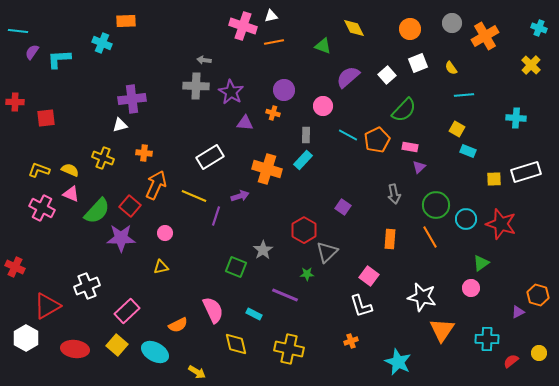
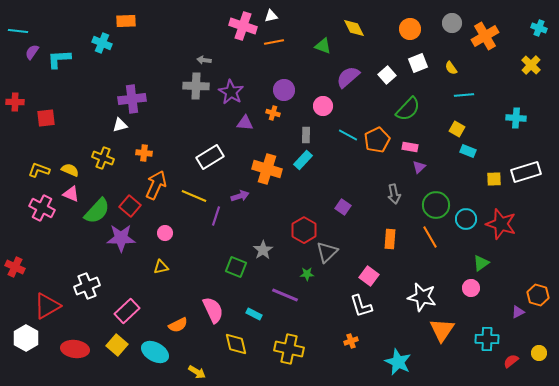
green semicircle at (404, 110): moved 4 px right, 1 px up
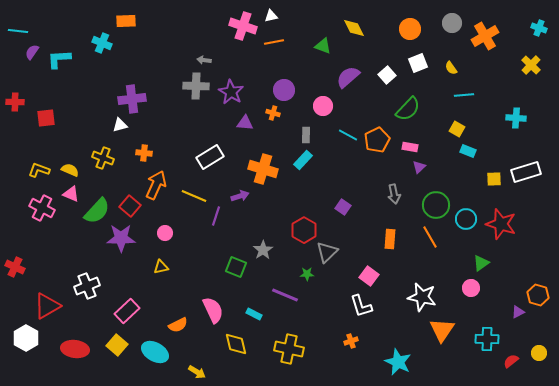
orange cross at (267, 169): moved 4 px left
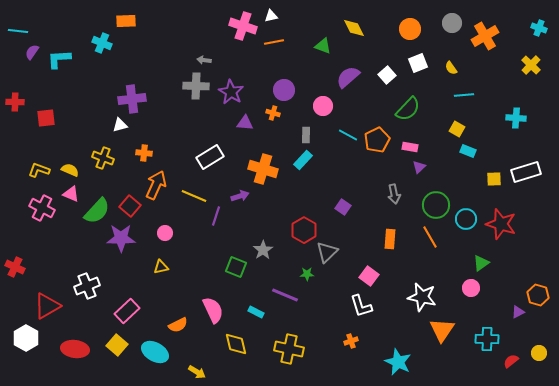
cyan rectangle at (254, 314): moved 2 px right, 2 px up
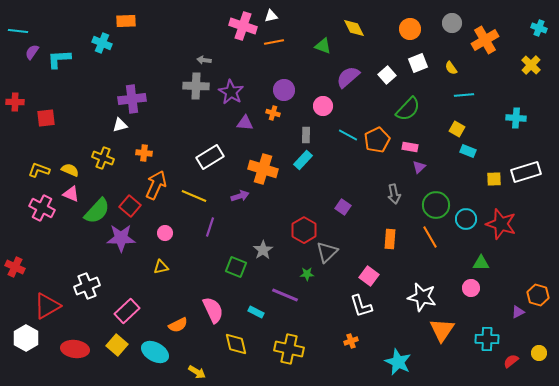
orange cross at (485, 36): moved 4 px down
purple line at (216, 216): moved 6 px left, 11 px down
green triangle at (481, 263): rotated 36 degrees clockwise
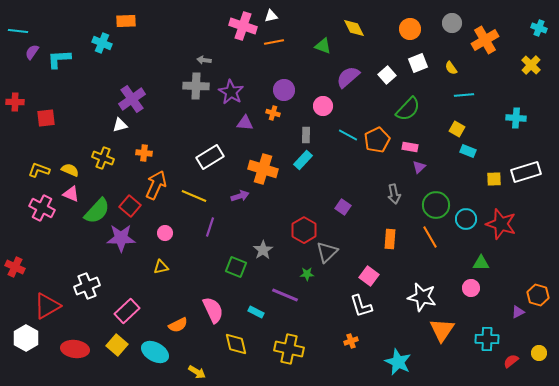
purple cross at (132, 99): rotated 28 degrees counterclockwise
